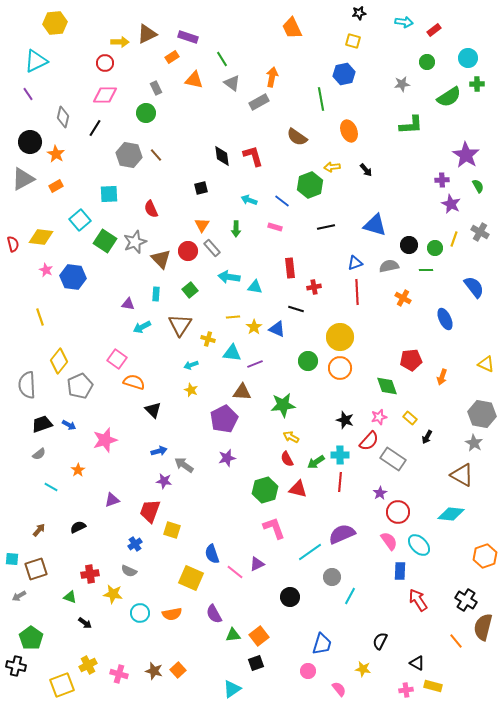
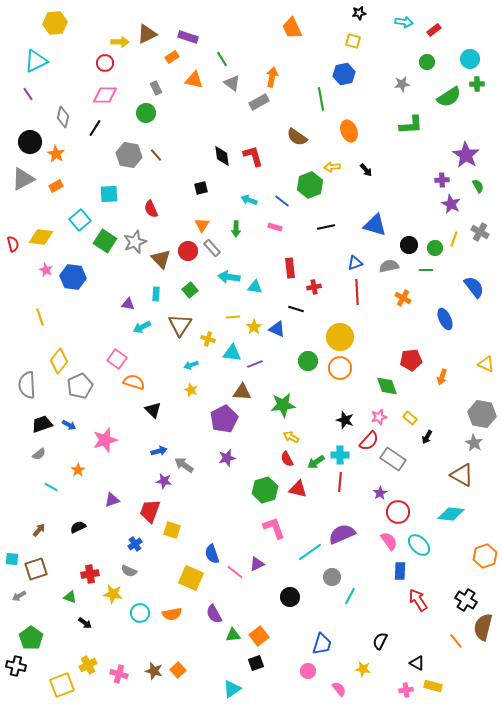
cyan circle at (468, 58): moved 2 px right, 1 px down
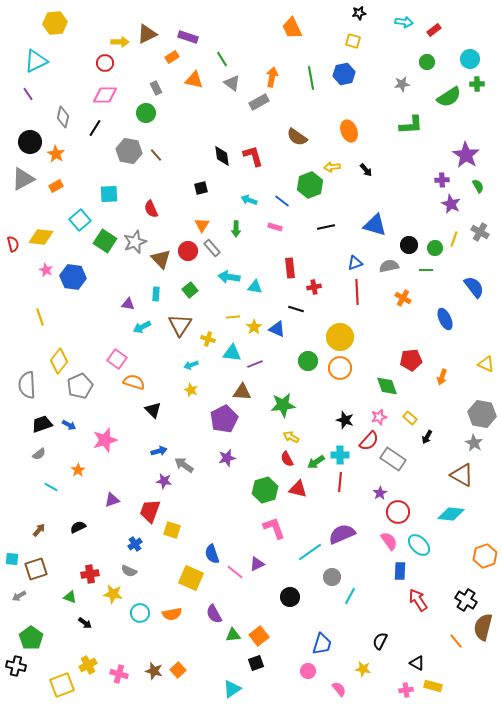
green line at (321, 99): moved 10 px left, 21 px up
gray hexagon at (129, 155): moved 4 px up
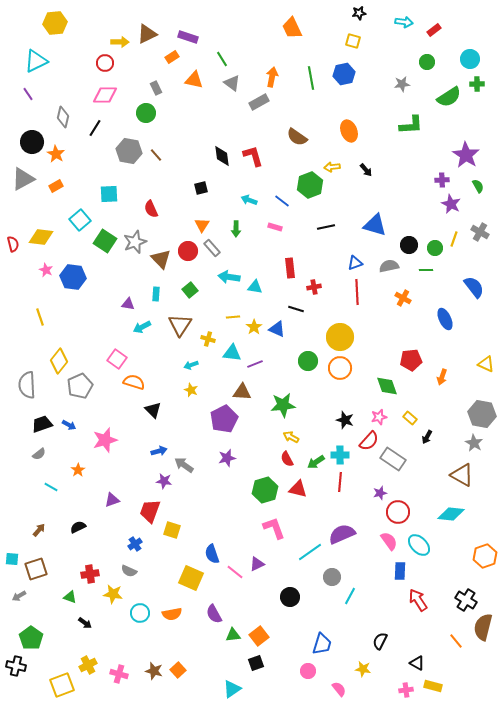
black circle at (30, 142): moved 2 px right
purple star at (380, 493): rotated 16 degrees clockwise
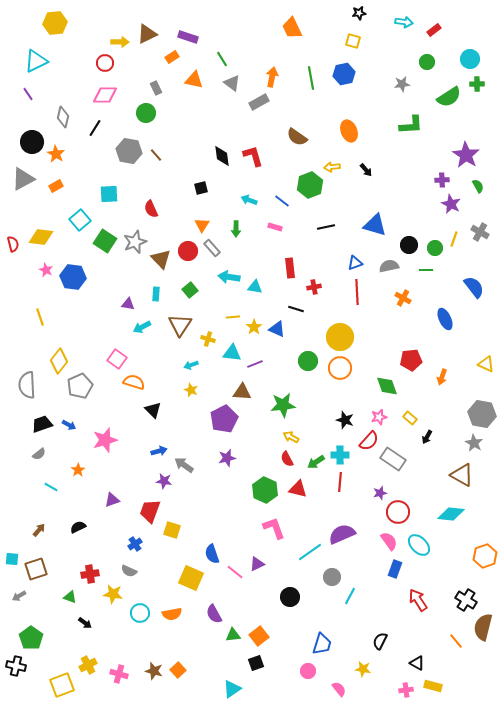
green hexagon at (265, 490): rotated 20 degrees counterclockwise
blue rectangle at (400, 571): moved 5 px left, 2 px up; rotated 18 degrees clockwise
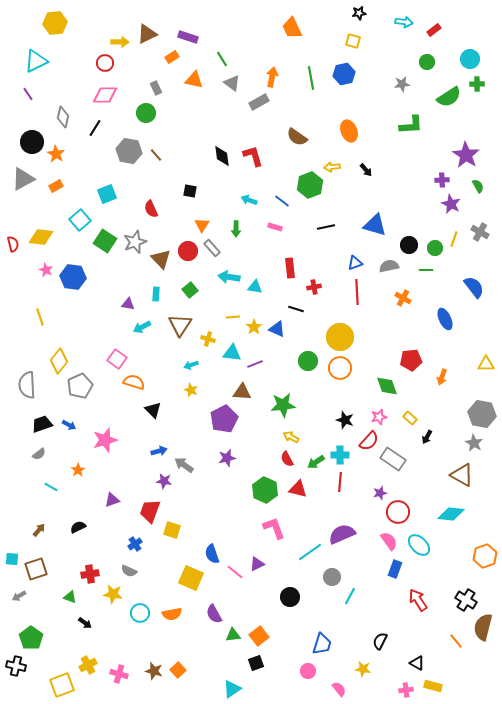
black square at (201, 188): moved 11 px left, 3 px down; rotated 24 degrees clockwise
cyan square at (109, 194): moved 2 px left; rotated 18 degrees counterclockwise
yellow triangle at (486, 364): rotated 24 degrees counterclockwise
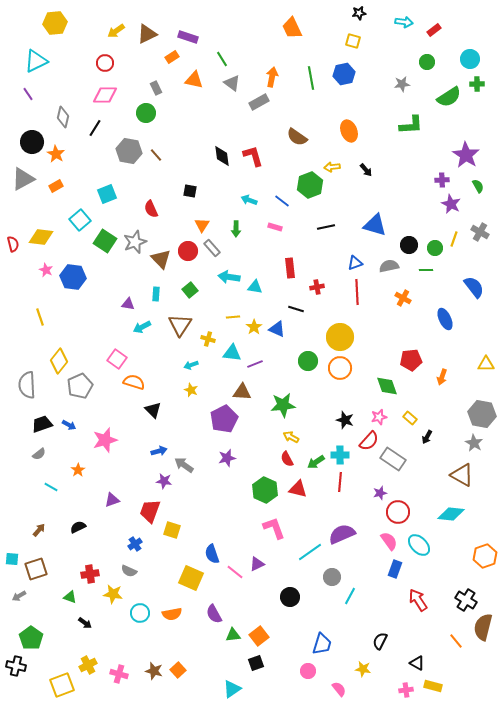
yellow arrow at (120, 42): moved 4 px left, 11 px up; rotated 144 degrees clockwise
red cross at (314, 287): moved 3 px right
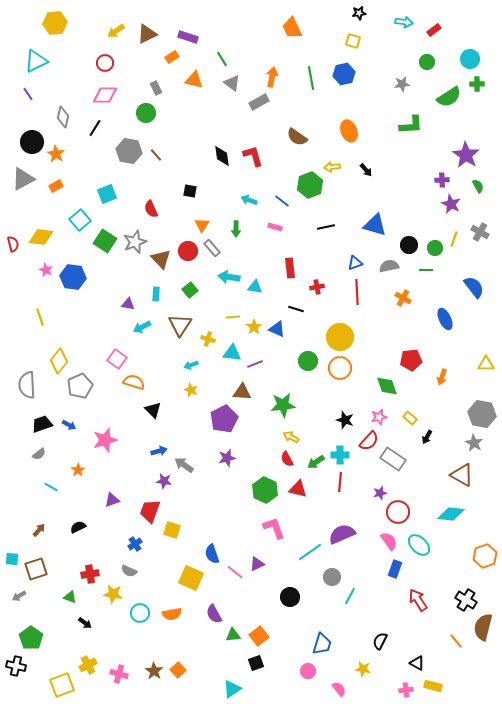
brown star at (154, 671): rotated 18 degrees clockwise
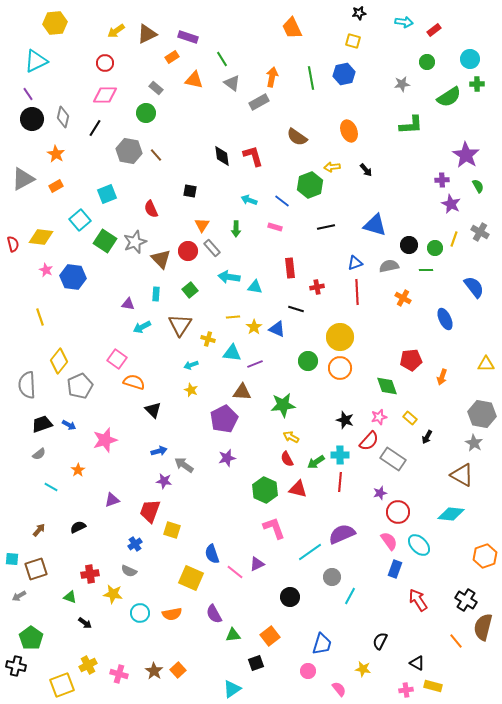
gray rectangle at (156, 88): rotated 24 degrees counterclockwise
black circle at (32, 142): moved 23 px up
orange square at (259, 636): moved 11 px right
